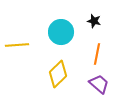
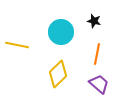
yellow line: rotated 15 degrees clockwise
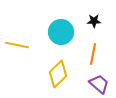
black star: rotated 16 degrees counterclockwise
orange line: moved 4 px left
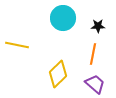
black star: moved 4 px right, 5 px down
cyan circle: moved 2 px right, 14 px up
purple trapezoid: moved 4 px left
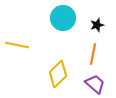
black star: moved 1 px left, 1 px up; rotated 16 degrees counterclockwise
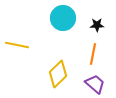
black star: rotated 16 degrees clockwise
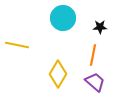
black star: moved 3 px right, 2 px down
orange line: moved 1 px down
yellow diamond: rotated 16 degrees counterclockwise
purple trapezoid: moved 2 px up
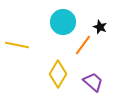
cyan circle: moved 4 px down
black star: rotated 24 degrees clockwise
orange line: moved 10 px left, 10 px up; rotated 25 degrees clockwise
purple trapezoid: moved 2 px left
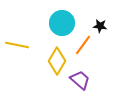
cyan circle: moved 1 px left, 1 px down
black star: moved 1 px up; rotated 16 degrees counterclockwise
yellow diamond: moved 1 px left, 13 px up
purple trapezoid: moved 13 px left, 2 px up
